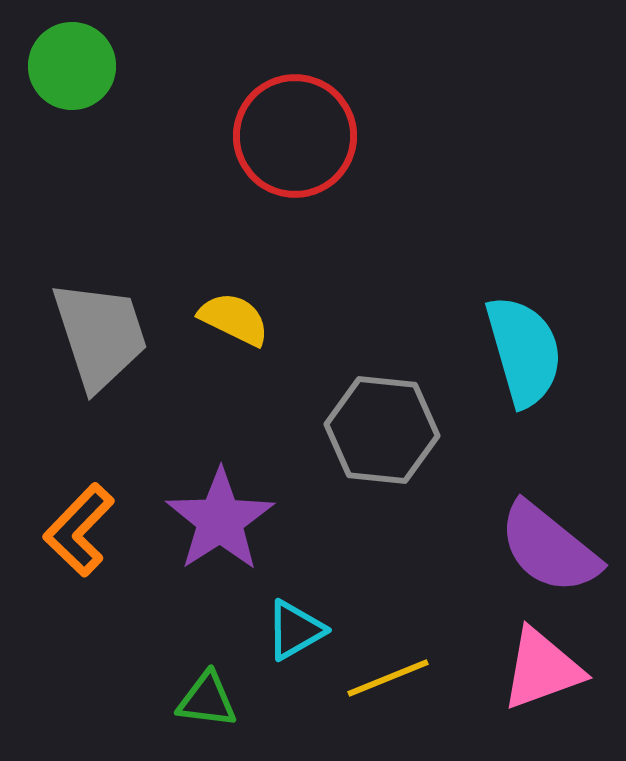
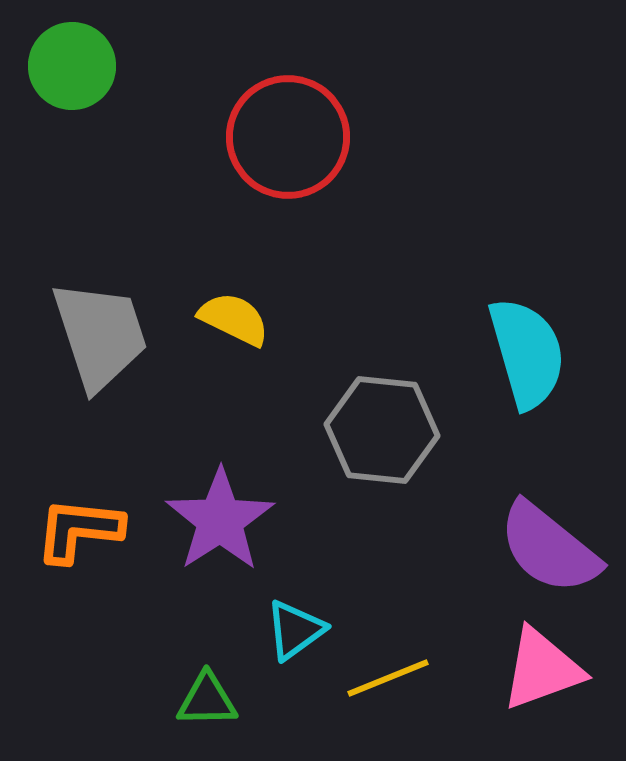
red circle: moved 7 px left, 1 px down
cyan semicircle: moved 3 px right, 2 px down
orange L-shape: rotated 52 degrees clockwise
cyan triangle: rotated 6 degrees counterclockwise
green triangle: rotated 8 degrees counterclockwise
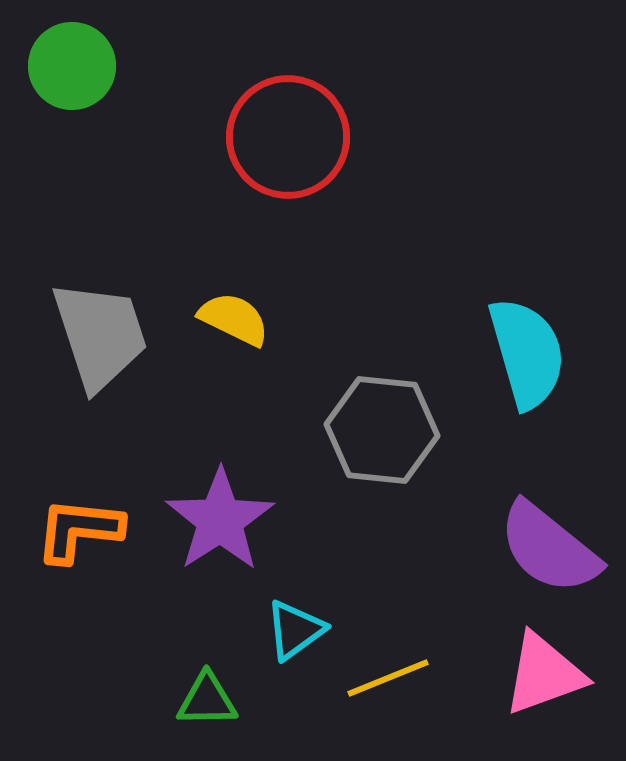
pink triangle: moved 2 px right, 5 px down
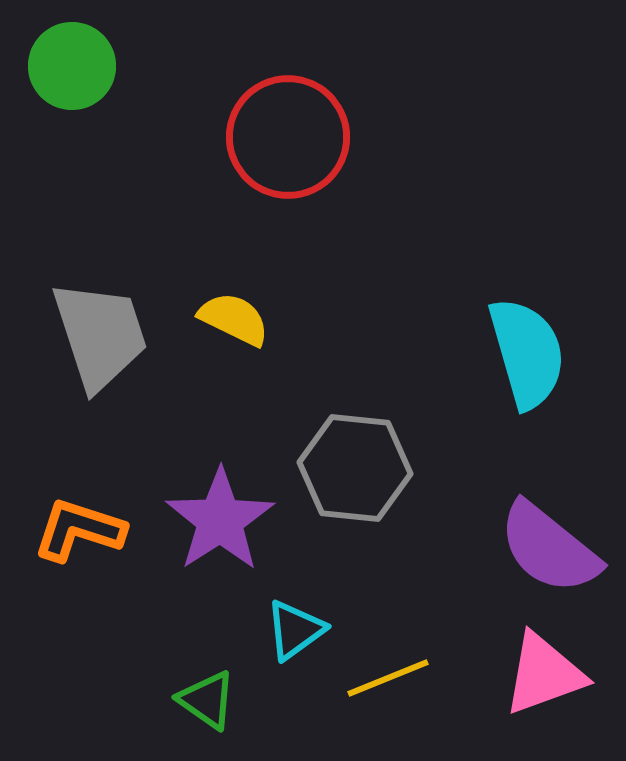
gray hexagon: moved 27 px left, 38 px down
orange L-shape: rotated 12 degrees clockwise
green triangle: rotated 36 degrees clockwise
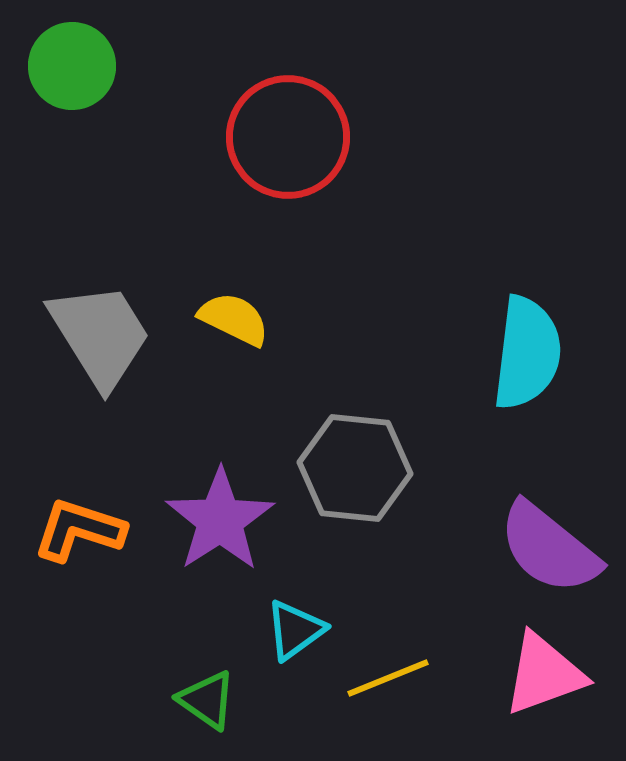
gray trapezoid: rotated 14 degrees counterclockwise
cyan semicircle: rotated 23 degrees clockwise
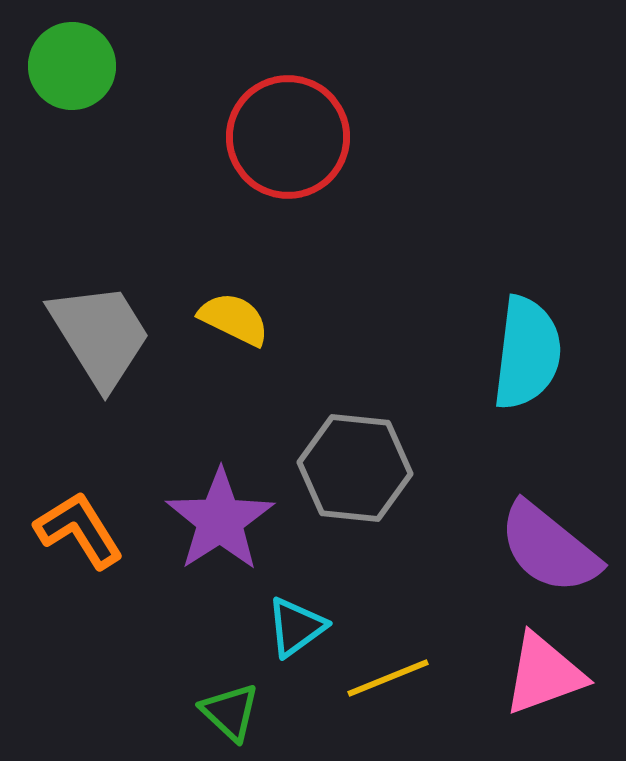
orange L-shape: rotated 40 degrees clockwise
cyan triangle: moved 1 px right, 3 px up
green triangle: moved 23 px right, 12 px down; rotated 8 degrees clockwise
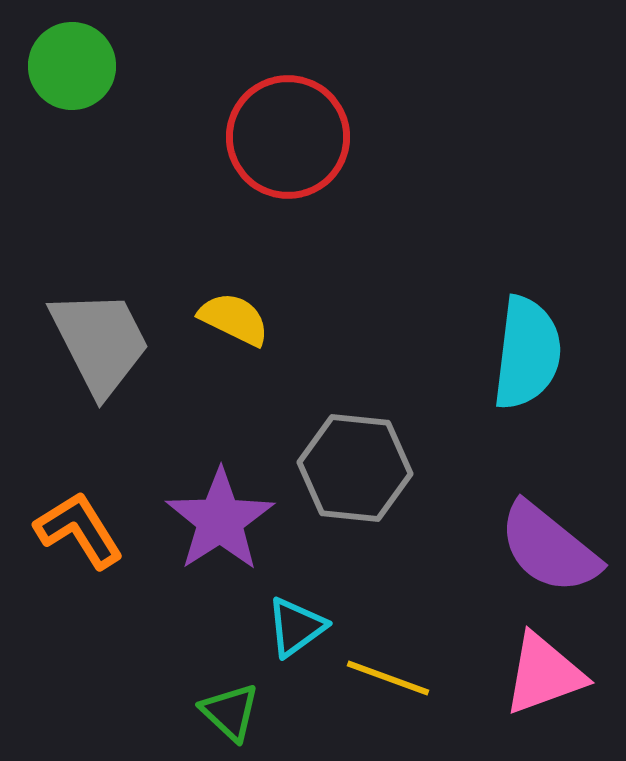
gray trapezoid: moved 7 px down; rotated 5 degrees clockwise
yellow line: rotated 42 degrees clockwise
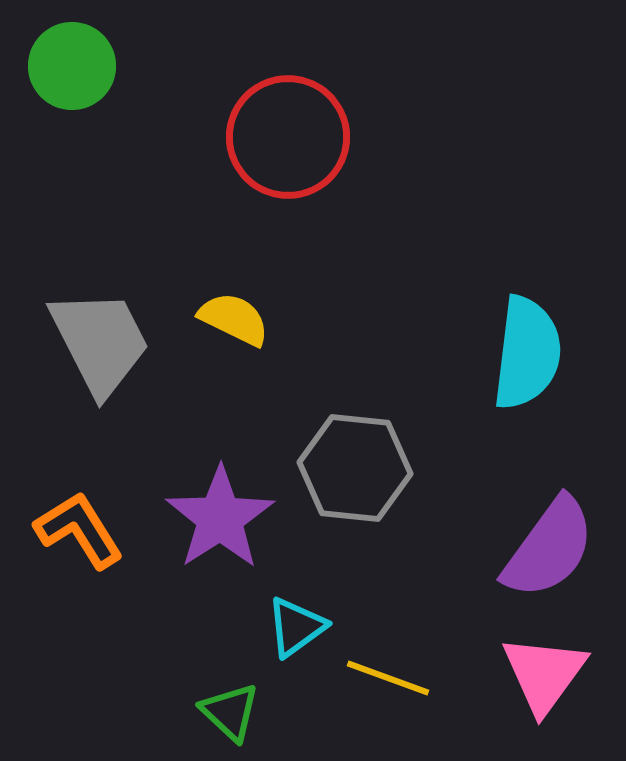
purple star: moved 2 px up
purple semicircle: rotated 93 degrees counterclockwise
pink triangle: rotated 34 degrees counterclockwise
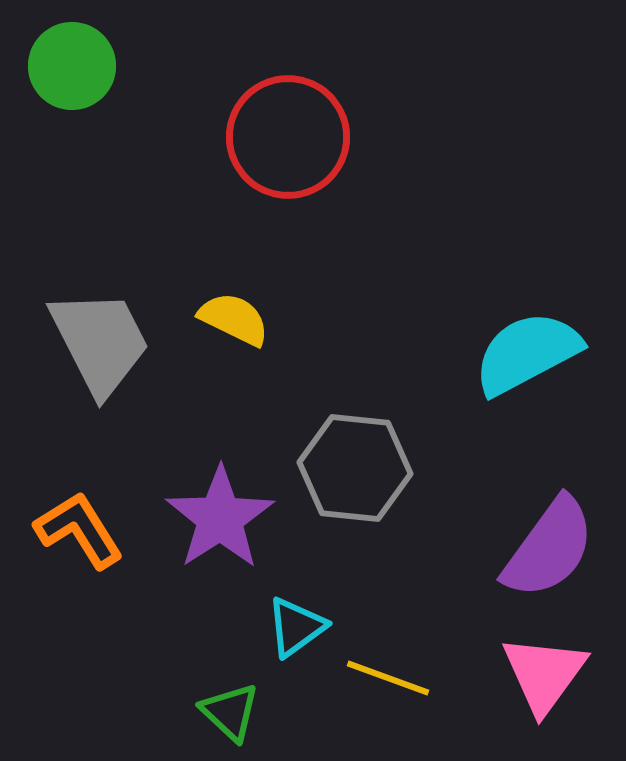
cyan semicircle: rotated 125 degrees counterclockwise
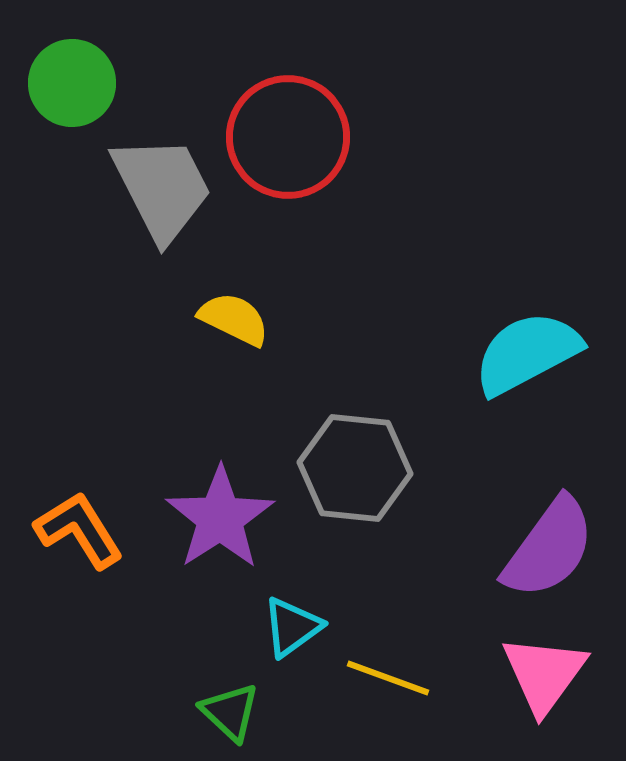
green circle: moved 17 px down
gray trapezoid: moved 62 px right, 154 px up
cyan triangle: moved 4 px left
